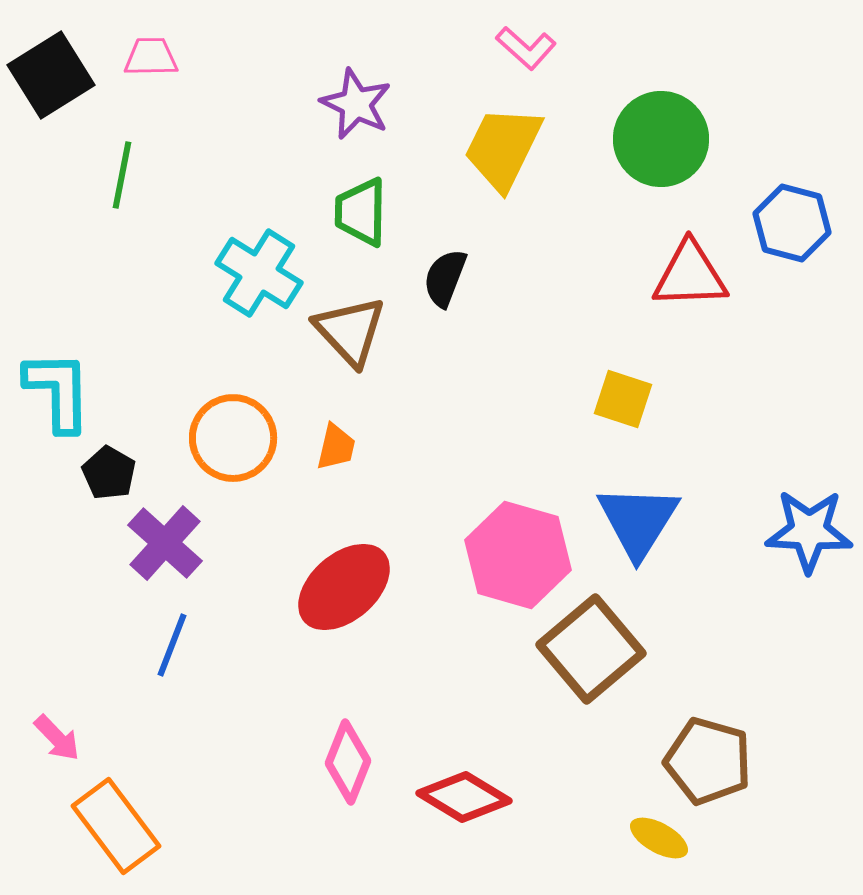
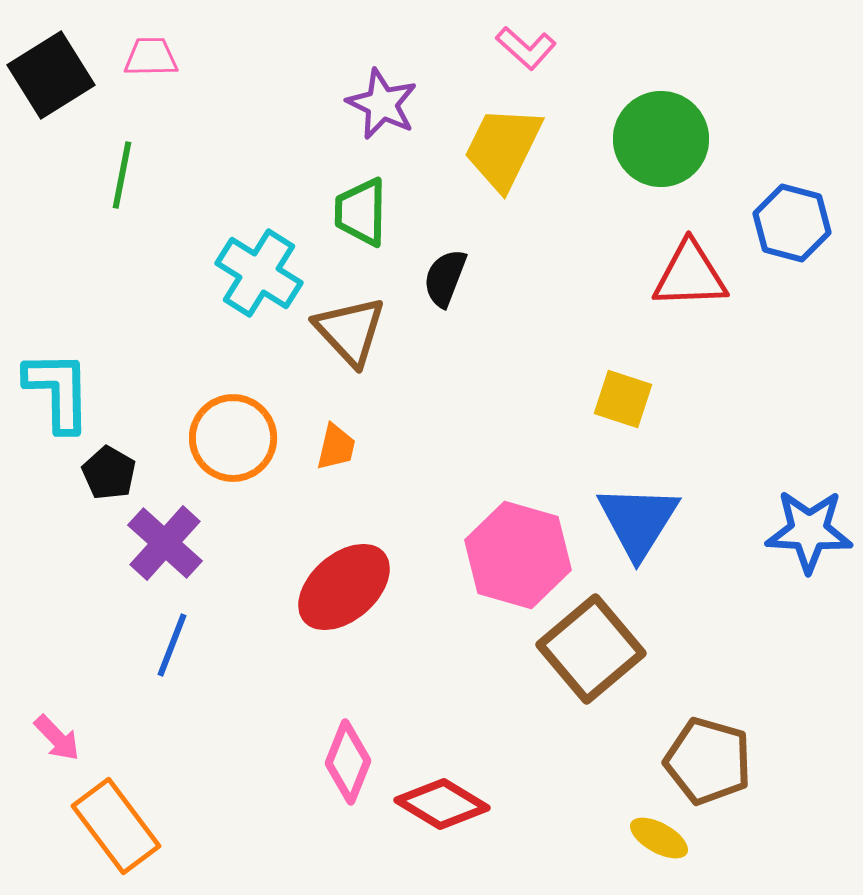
purple star: moved 26 px right
red diamond: moved 22 px left, 7 px down
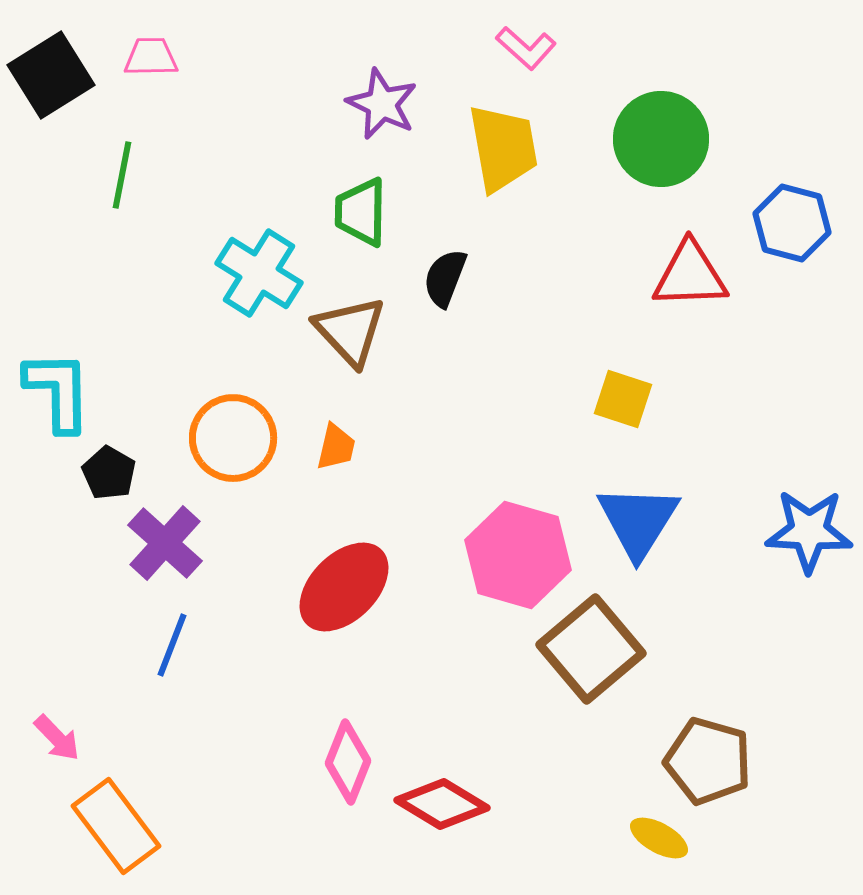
yellow trapezoid: rotated 144 degrees clockwise
red ellipse: rotated 4 degrees counterclockwise
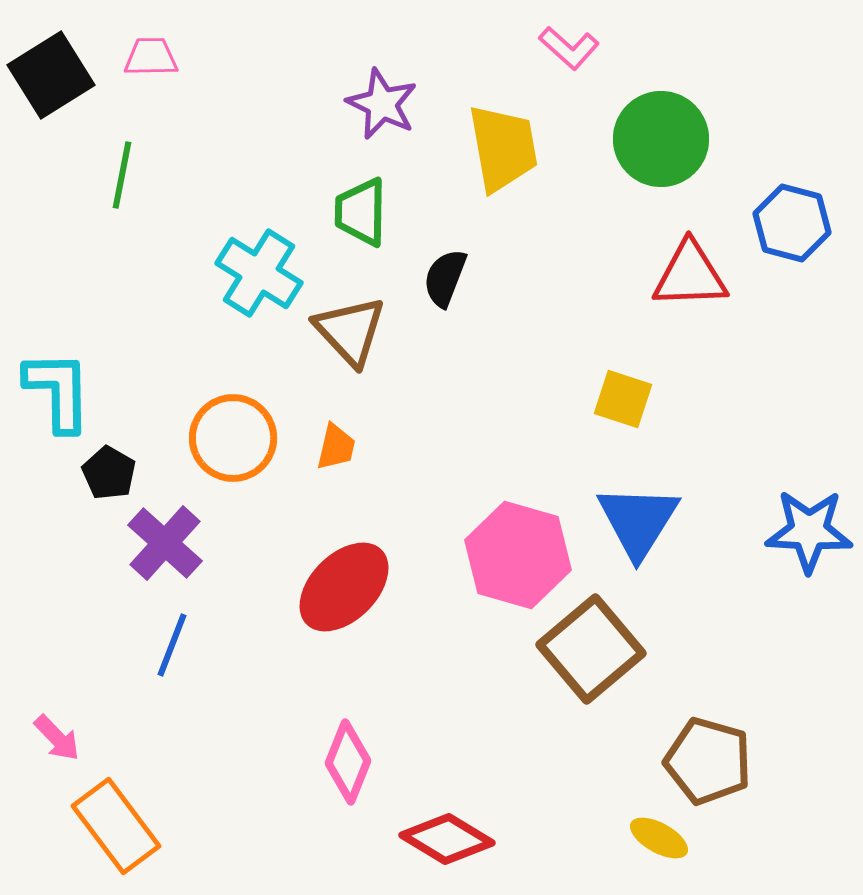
pink L-shape: moved 43 px right
red diamond: moved 5 px right, 35 px down
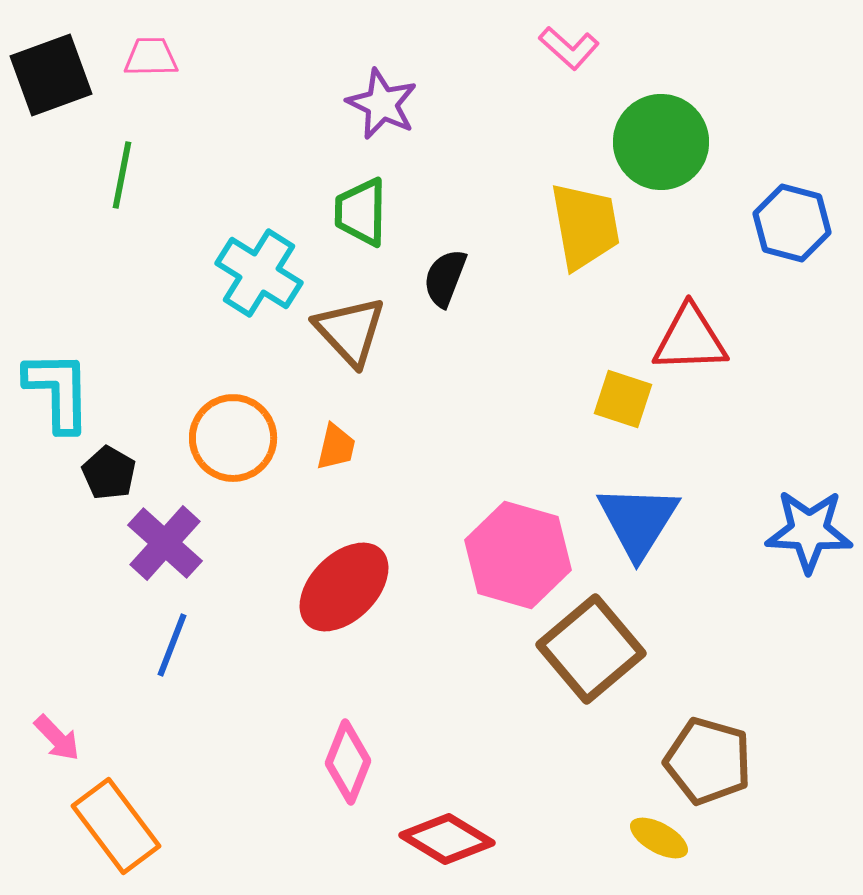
black square: rotated 12 degrees clockwise
green circle: moved 3 px down
yellow trapezoid: moved 82 px right, 78 px down
red triangle: moved 64 px down
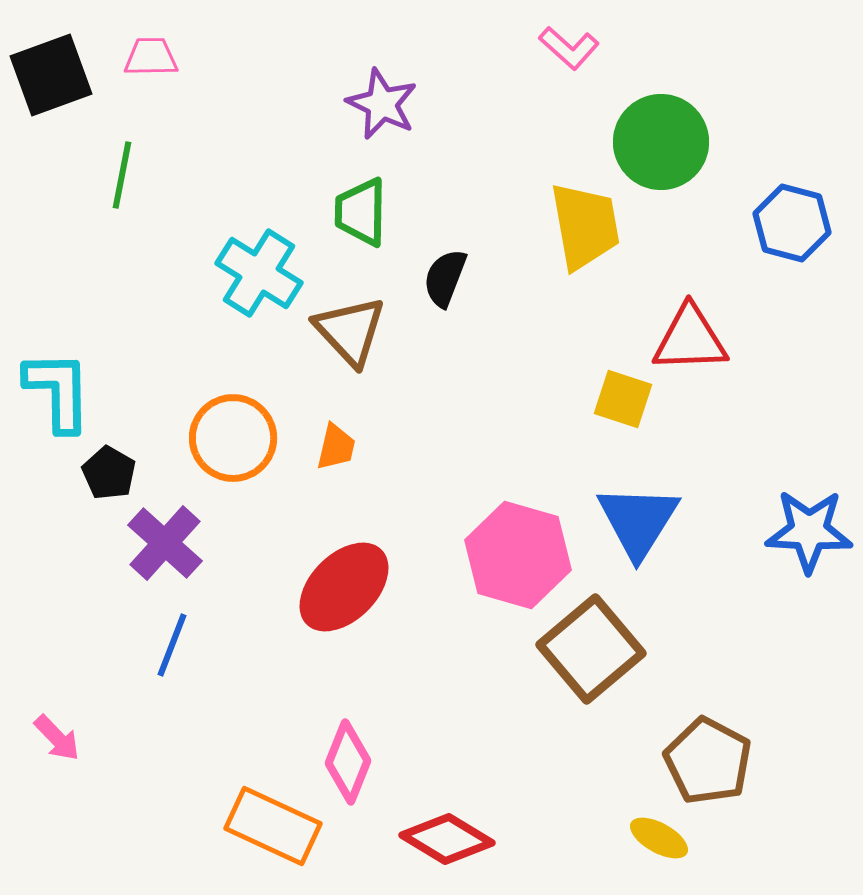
brown pentagon: rotated 12 degrees clockwise
orange rectangle: moved 157 px right; rotated 28 degrees counterclockwise
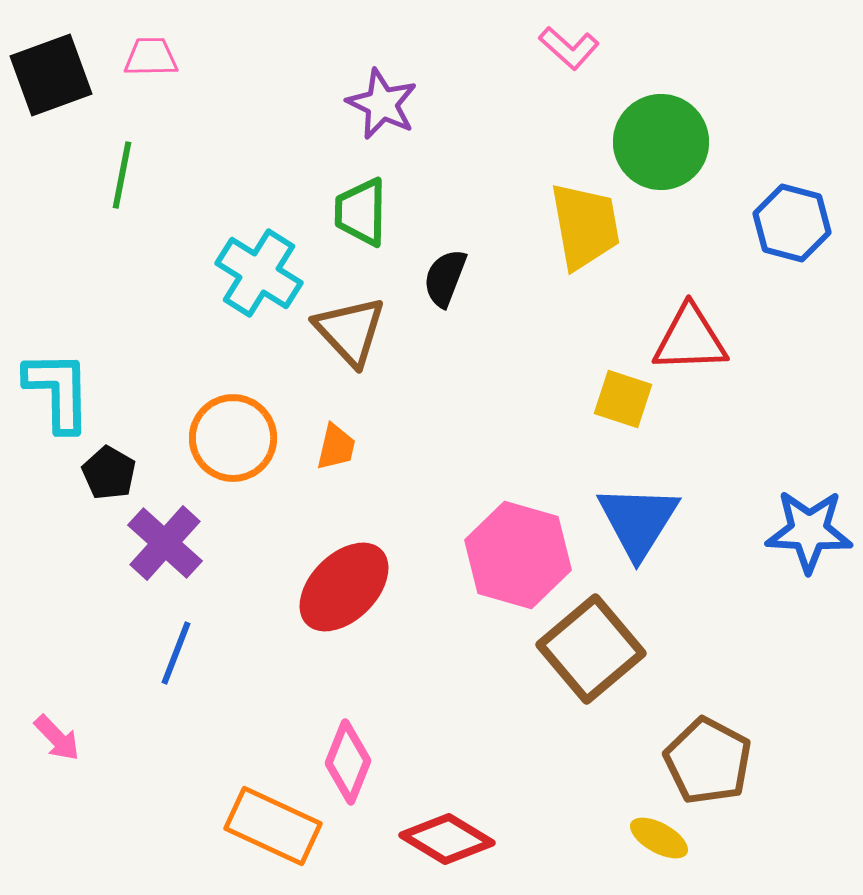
blue line: moved 4 px right, 8 px down
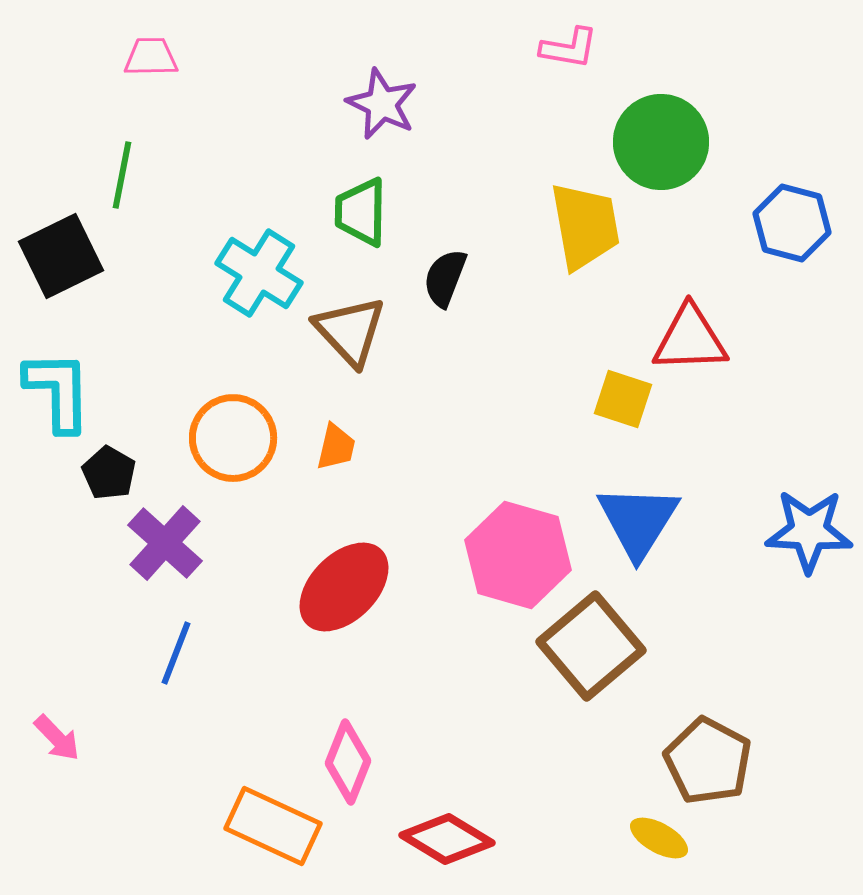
pink L-shape: rotated 32 degrees counterclockwise
black square: moved 10 px right, 181 px down; rotated 6 degrees counterclockwise
brown square: moved 3 px up
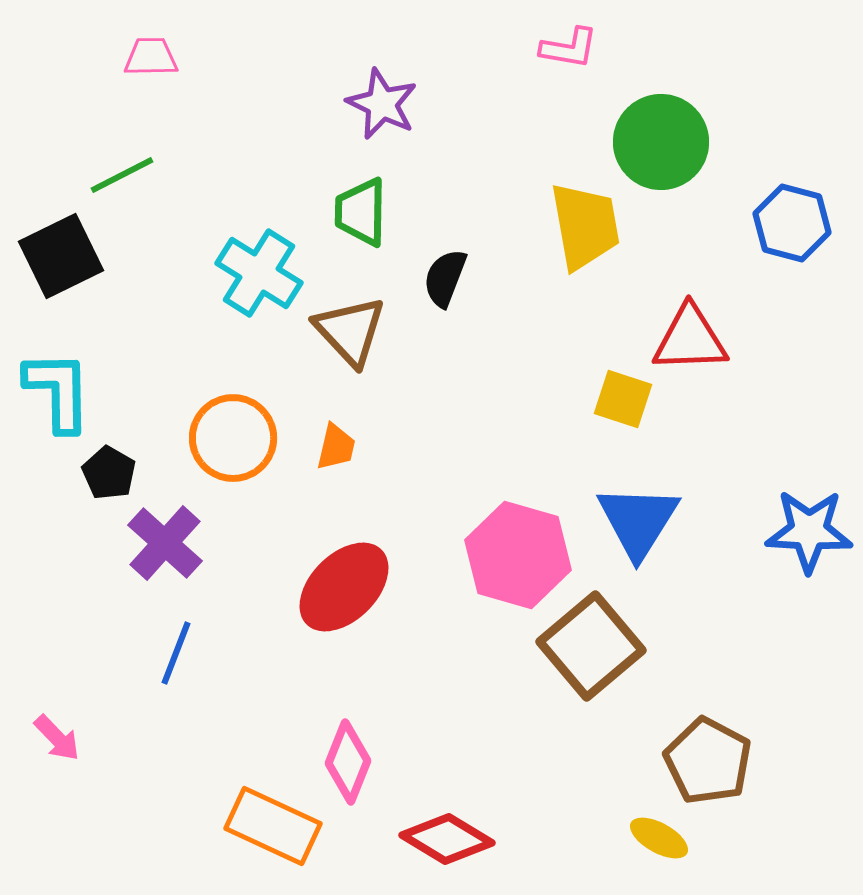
green line: rotated 52 degrees clockwise
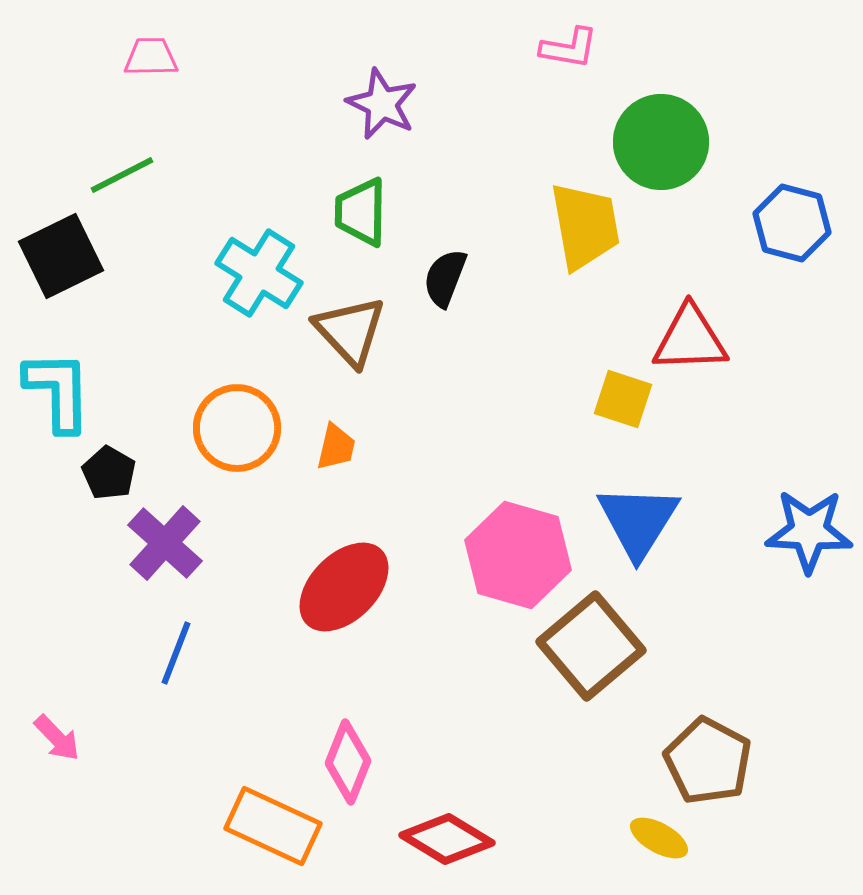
orange circle: moved 4 px right, 10 px up
